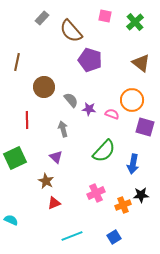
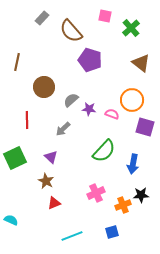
green cross: moved 4 px left, 6 px down
gray semicircle: rotated 91 degrees counterclockwise
gray arrow: rotated 119 degrees counterclockwise
purple triangle: moved 5 px left
blue square: moved 2 px left, 5 px up; rotated 16 degrees clockwise
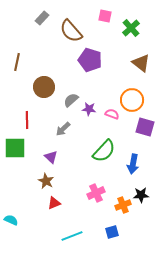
green square: moved 10 px up; rotated 25 degrees clockwise
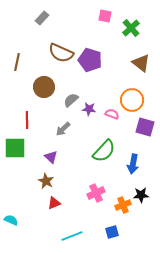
brown semicircle: moved 10 px left, 22 px down; rotated 25 degrees counterclockwise
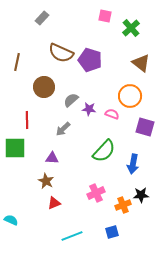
orange circle: moved 2 px left, 4 px up
purple triangle: moved 1 px right, 1 px down; rotated 40 degrees counterclockwise
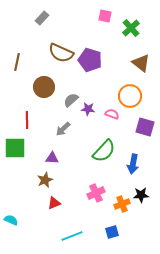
purple star: moved 1 px left
brown star: moved 1 px left, 1 px up; rotated 21 degrees clockwise
orange cross: moved 1 px left, 1 px up
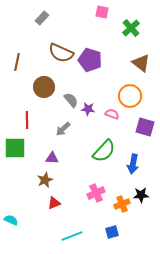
pink square: moved 3 px left, 4 px up
gray semicircle: rotated 91 degrees clockwise
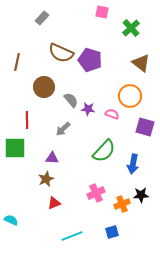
brown star: moved 1 px right, 1 px up
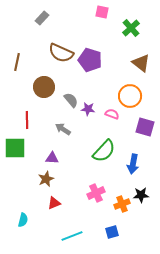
gray arrow: rotated 77 degrees clockwise
cyan semicircle: moved 12 px right; rotated 80 degrees clockwise
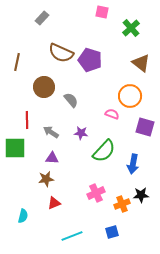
purple star: moved 7 px left, 24 px down
gray arrow: moved 12 px left, 3 px down
brown star: rotated 14 degrees clockwise
cyan semicircle: moved 4 px up
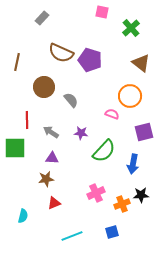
purple square: moved 1 px left, 5 px down; rotated 30 degrees counterclockwise
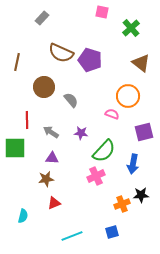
orange circle: moved 2 px left
pink cross: moved 17 px up
